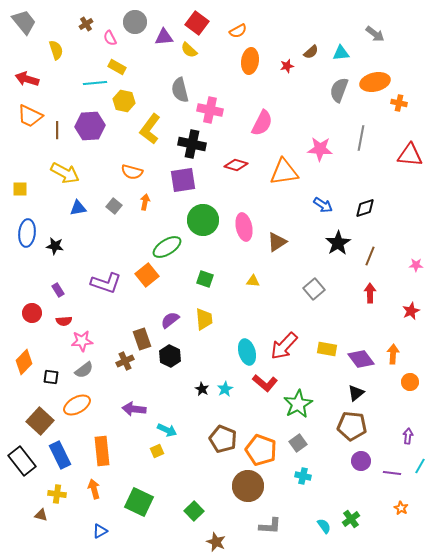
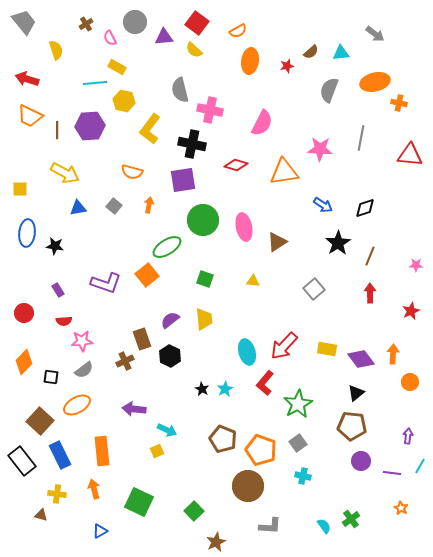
yellow semicircle at (189, 50): moved 5 px right
gray semicircle at (339, 90): moved 10 px left
orange arrow at (145, 202): moved 4 px right, 3 px down
red circle at (32, 313): moved 8 px left
red L-shape at (265, 383): rotated 90 degrees clockwise
brown star at (216, 542): rotated 24 degrees clockwise
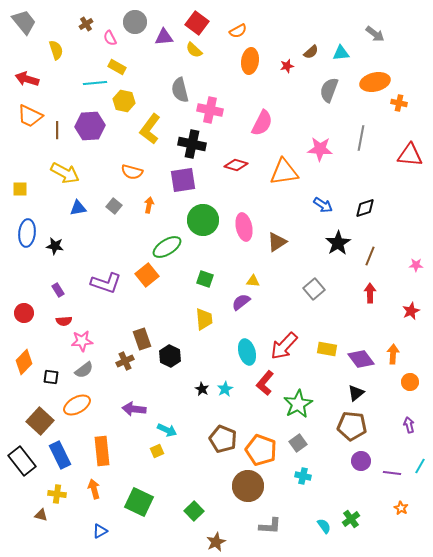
purple semicircle at (170, 320): moved 71 px right, 18 px up
purple arrow at (408, 436): moved 1 px right, 11 px up; rotated 21 degrees counterclockwise
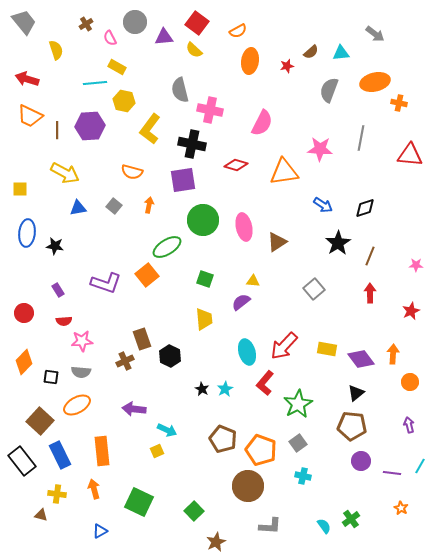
gray semicircle at (84, 370): moved 3 px left, 2 px down; rotated 42 degrees clockwise
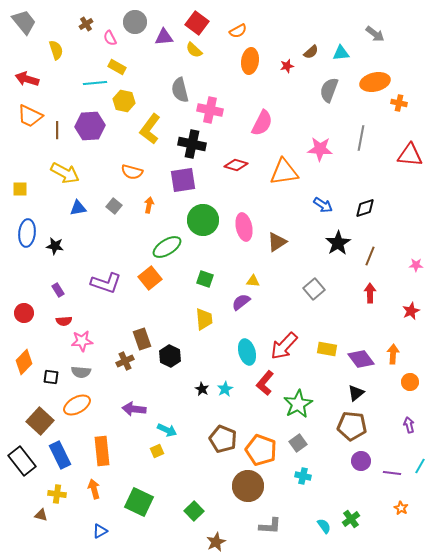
orange square at (147, 275): moved 3 px right, 3 px down
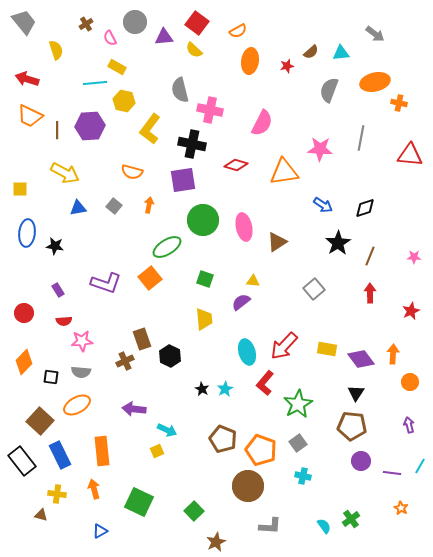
pink star at (416, 265): moved 2 px left, 8 px up
black triangle at (356, 393): rotated 18 degrees counterclockwise
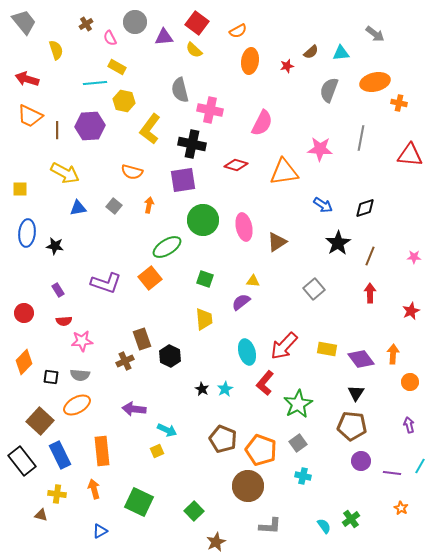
gray semicircle at (81, 372): moved 1 px left, 3 px down
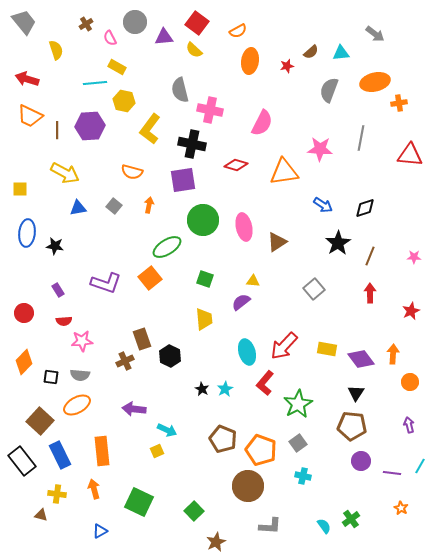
orange cross at (399, 103): rotated 21 degrees counterclockwise
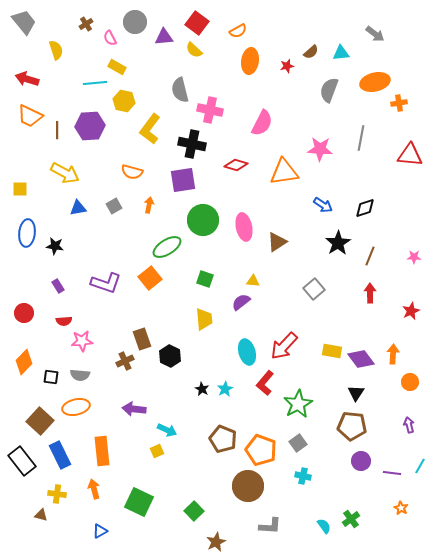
gray square at (114, 206): rotated 21 degrees clockwise
purple rectangle at (58, 290): moved 4 px up
yellow rectangle at (327, 349): moved 5 px right, 2 px down
orange ellipse at (77, 405): moved 1 px left, 2 px down; rotated 16 degrees clockwise
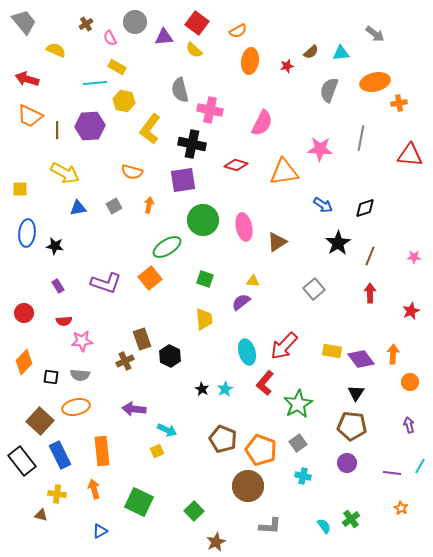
yellow semicircle at (56, 50): rotated 48 degrees counterclockwise
purple circle at (361, 461): moved 14 px left, 2 px down
